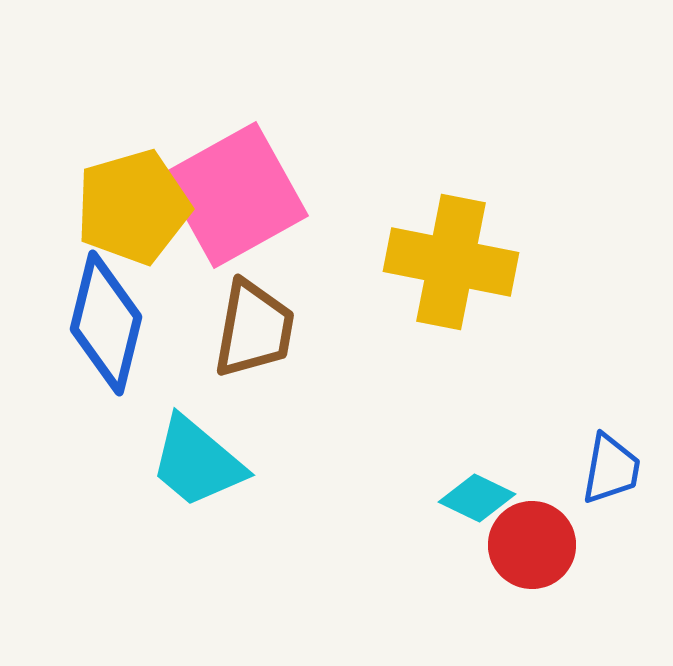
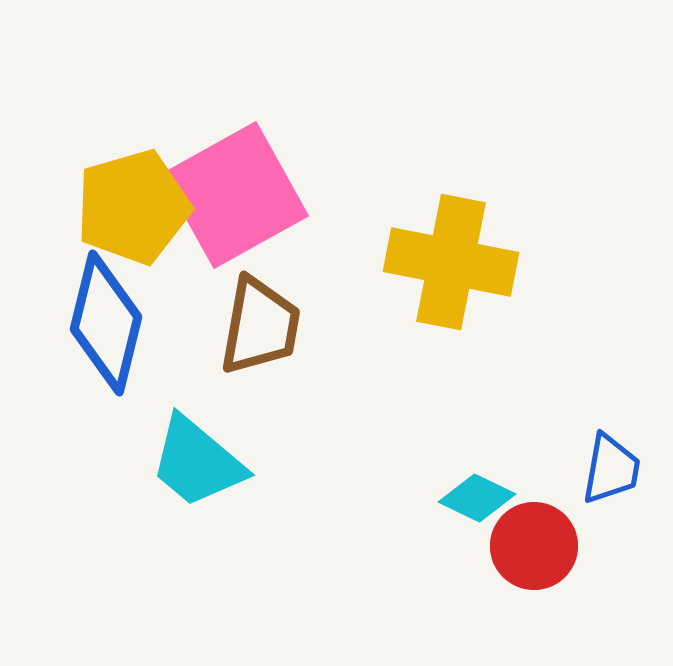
brown trapezoid: moved 6 px right, 3 px up
red circle: moved 2 px right, 1 px down
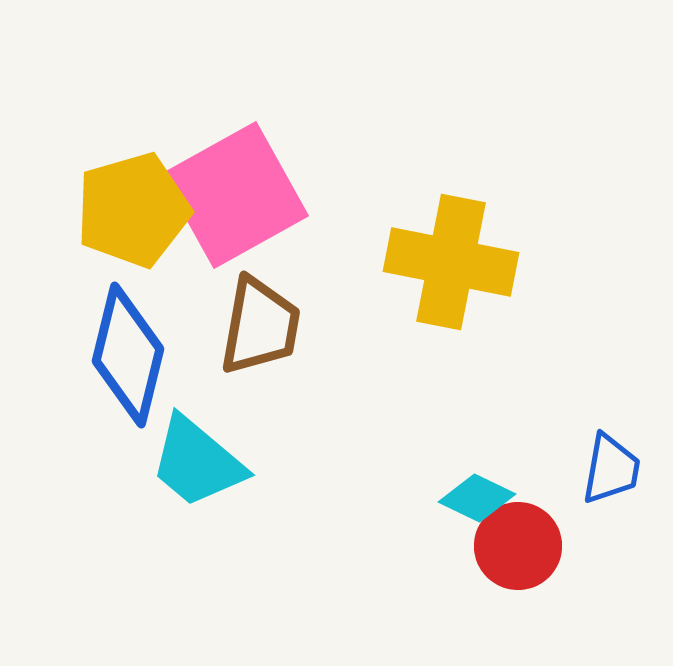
yellow pentagon: moved 3 px down
blue diamond: moved 22 px right, 32 px down
red circle: moved 16 px left
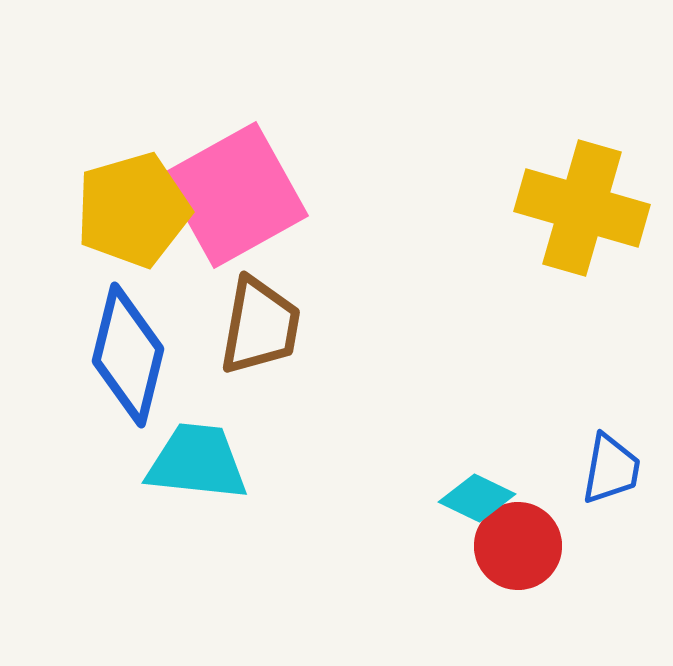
yellow cross: moved 131 px right, 54 px up; rotated 5 degrees clockwise
cyan trapezoid: rotated 146 degrees clockwise
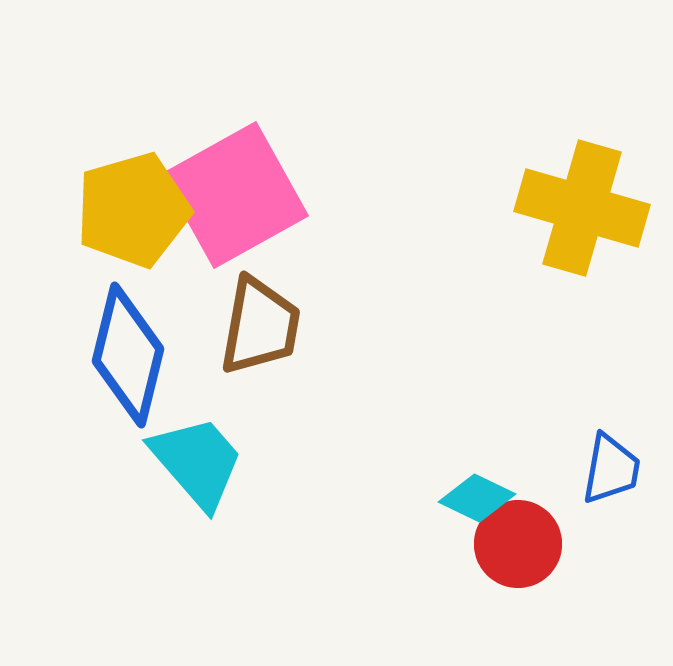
cyan trapezoid: rotated 43 degrees clockwise
red circle: moved 2 px up
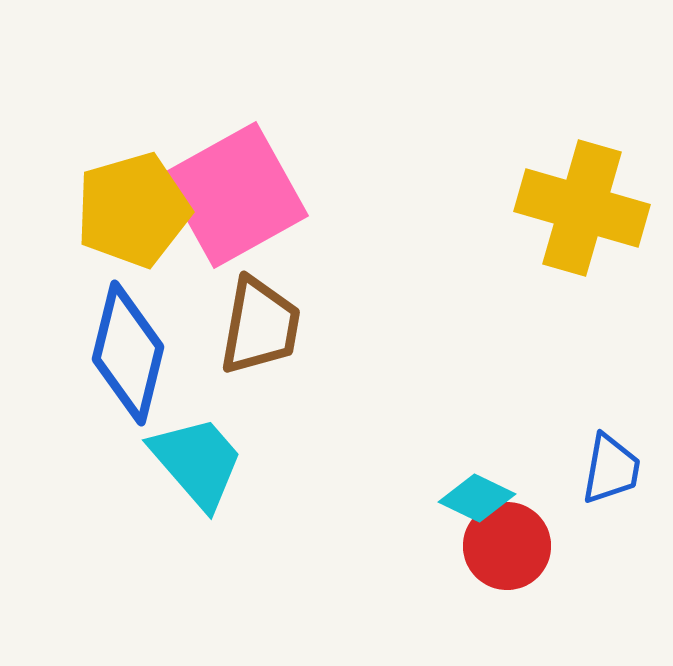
blue diamond: moved 2 px up
red circle: moved 11 px left, 2 px down
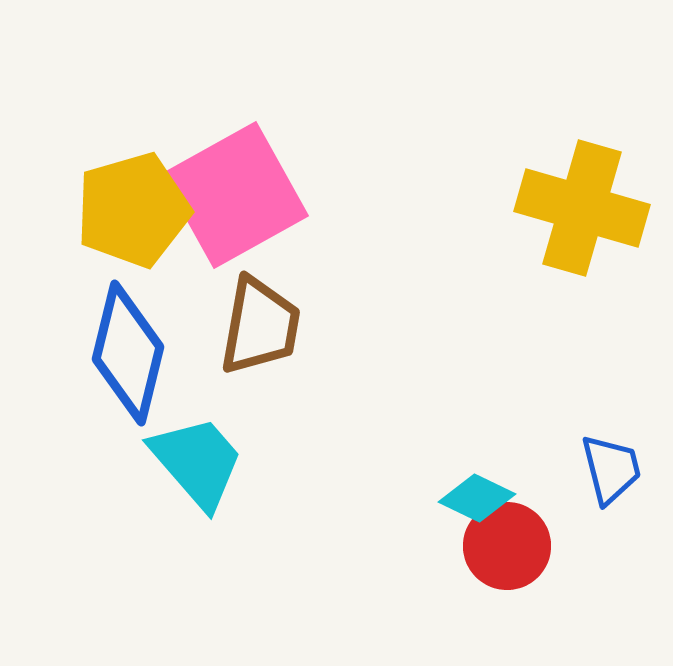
blue trapezoid: rotated 24 degrees counterclockwise
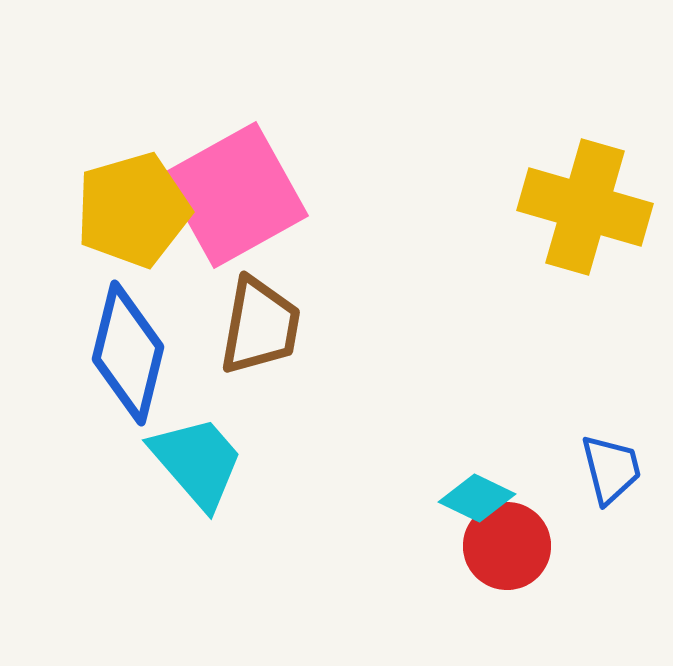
yellow cross: moved 3 px right, 1 px up
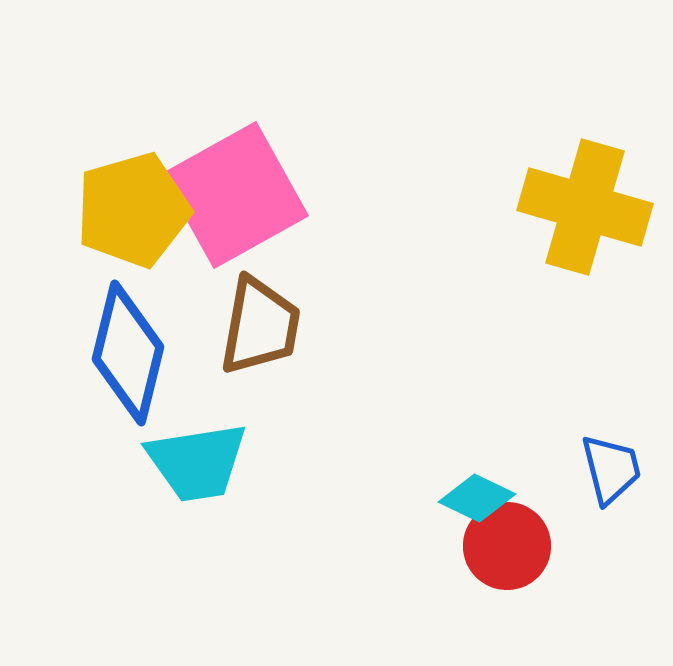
cyan trapezoid: rotated 122 degrees clockwise
